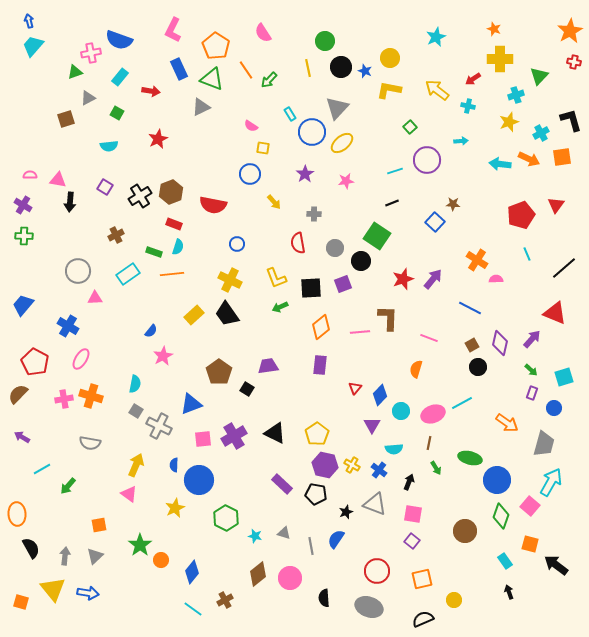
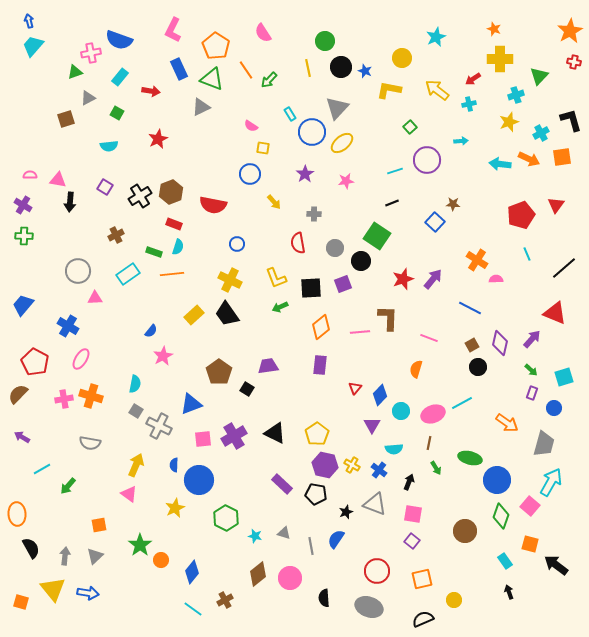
yellow circle at (390, 58): moved 12 px right
cyan cross at (468, 106): moved 1 px right, 2 px up; rotated 24 degrees counterclockwise
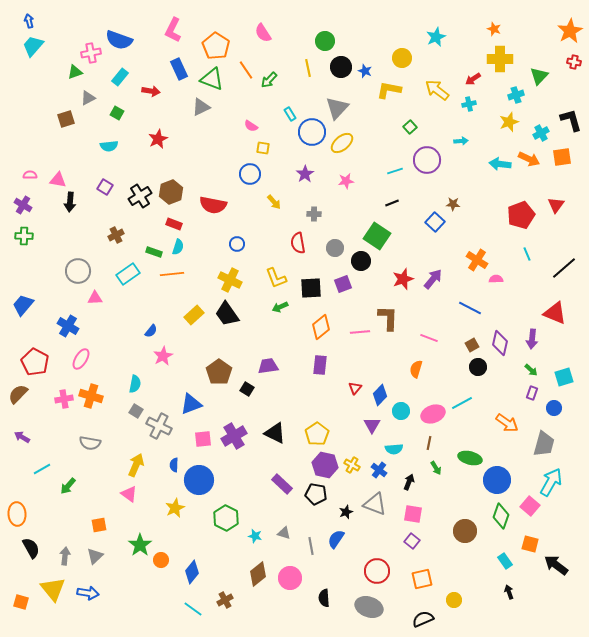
purple arrow at (532, 339): rotated 144 degrees clockwise
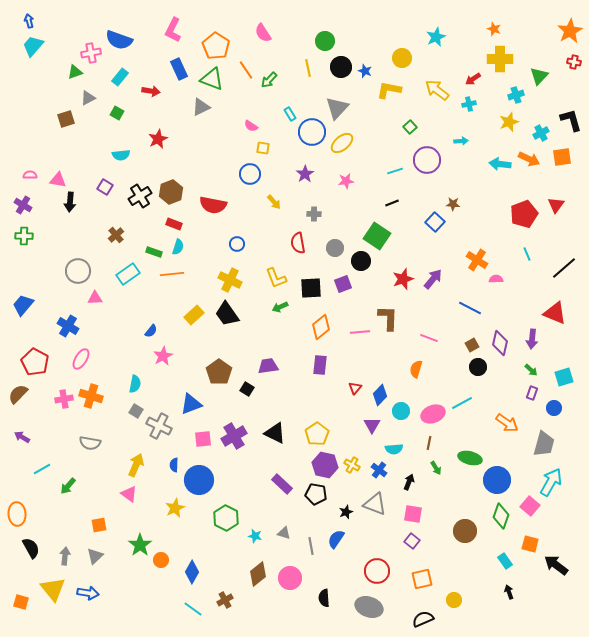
cyan semicircle at (109, 146): moved 12 px right, 9 px down
red pentagon at (521, 215): moved 3 px right, 1 px up
brown cross at (116, 235): rotated 14 degrees counterclockwise
blue diamond at (192, 572): rotated 10 degrees counterclockwise
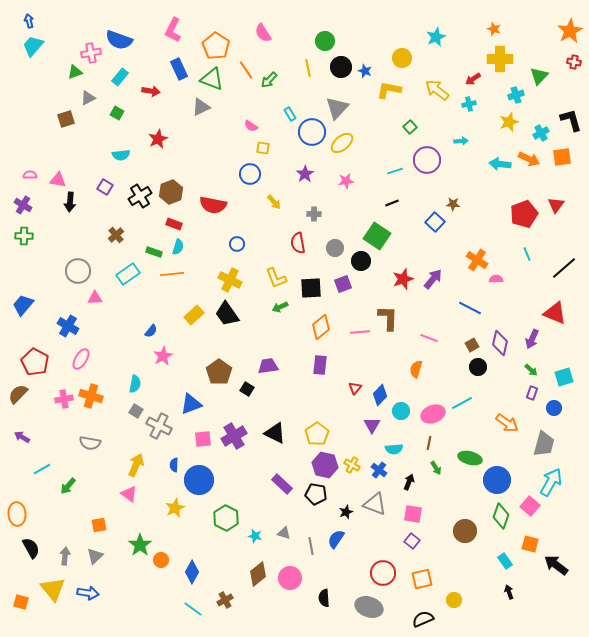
purple arrow at (532, 339): rotated 18 degrees clockwise
red circle at (377, 571): moved 6 px right, 2 px down
